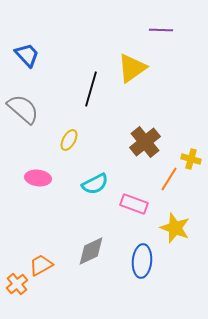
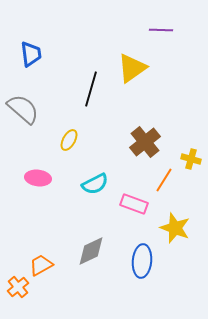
blue trapezoid: moved 4 px right, 1 px up; rotated 36 degrees clockwise
orange line: moved 5 px left, 1 px down
orange cross: moved 1 px right, 3 px down
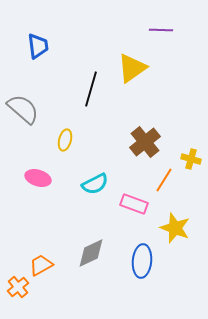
blue trapezoid: moved 7 px right, 8 px up
yellow ellipse: moved 4 px left; rotated 15 degrees counterclockwise
pink ellipse: rotated 10 degrees clockwise
gray diamond: moved 2 px down
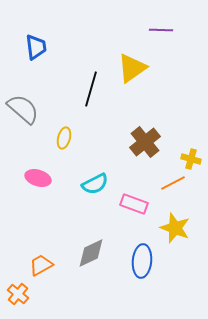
blue trapezoid: moved 2 px left, 1 px down
yellow ellipse: moved 1 px left, 2 px up
orange line: moved 9 px right, 3 px down; rotated 30 degrees clockwise
orange cross: moved 7 px down; rotated 10 degrees counterclockwise
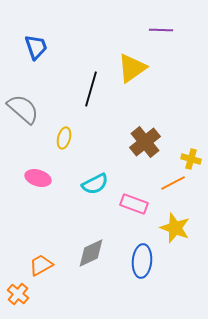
blue trapezoid: rotated 12 degrees counterclockwise
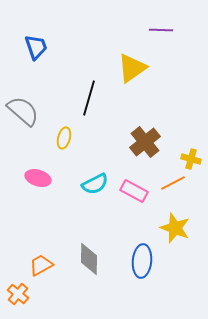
black line: moved 2 px left, 9 px down
gray semicircle: moved 2 px down
pink rectangle: moved 13 px up; rotated 8 degrees clockwise
gray diamond: moved 2 px left, 6 px down; rotated 64 degrees counterclockwise
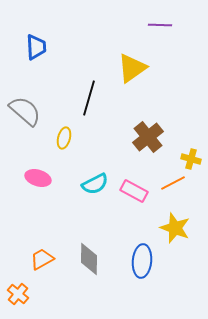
purple line: moved 1 px left, 5 px up
blue trapezoid: rotated 16 degrees clockwise
gray semicircle: moved 2 px right
brown cross: moved 3 px right, 5 px up
orange trapezoid: moved 1 px right, 6 px up
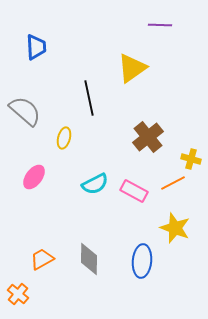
black line: rotated 28 degrees counterclockwise
pink ellipse: moved 4 px left, 1 px up; rotated 70 degrees counterclockwise
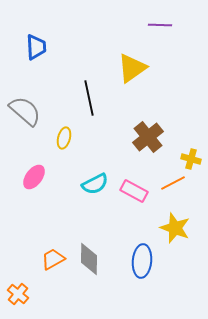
orange trapezoid: moved 11 px right
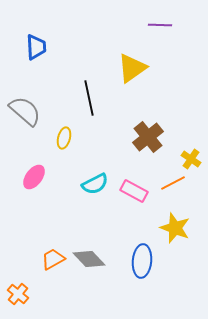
yellow cross: rotated 18 degrees clockwise
gray diamond: rotated 44 degrees counterclockwise
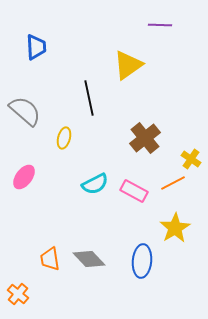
yellow triangle: moved 4 px left, 3 px up
brown cross: moved 3 px left, 1 px down
pink ellipse: moved 10 px left
yellow star: rotated 20 degrees clockwise
orange trapezoid: moved 3 px left; rotated 70 degrees counterclockwise
